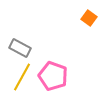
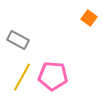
gray rectangle: moved 2 px left, 8 px up
pink pentagon: rotated 16 degrees counterclockwise
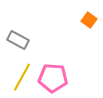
orange square: moved 2 px down
pink pentagon: moved 2 px down
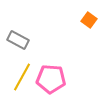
pink pentagon: moved 2 px left, 1 px down
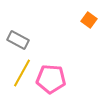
yellow line: moved 4 px up
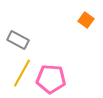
orange square: moved 3 px left
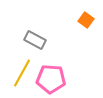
gray rectangle: moved 17 px right
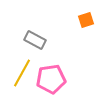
orange square: rotated 35 degrees clockwise
pink pentagon: rotated 12 degrees counterclockwise
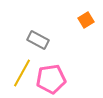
orange square: rotated 14 degrees counterclockwise
gray rectangle: moved 3 px right
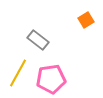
gray rectangle: rotated 10 degrees clockwise
yellow line: moved 4 px left
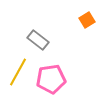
orange square: moved 1 px right
yellow line: moved 1 px up
